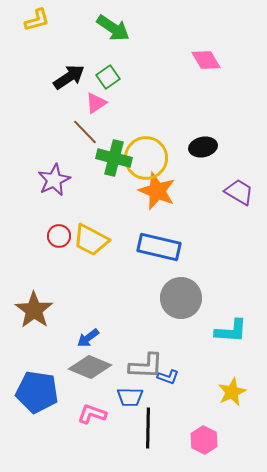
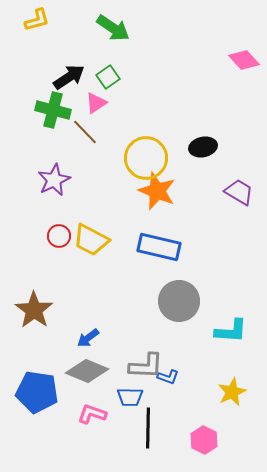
pink diamond: moved 38 px right; rotated 12 degrees counterclockwise
green cross: moved 61 px left, 48 px up
gray circle: moved 2 px left, 3 px down
gray diamond: moved 3 px left, 4 px down
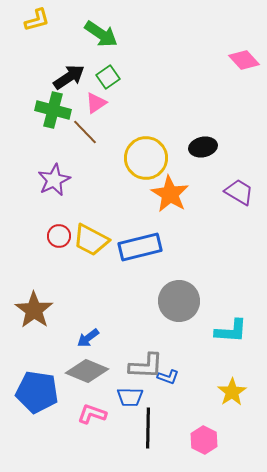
green arrow: moved 12 px left, 6 px down
orange star: moved 13 px right, 3 px down; rotated 9 degrees clockwise
blue rectangle: moved 19 px left; rotated 27 degrees counterclockwise
yellow star: rotated 8 degrees counterclockwise
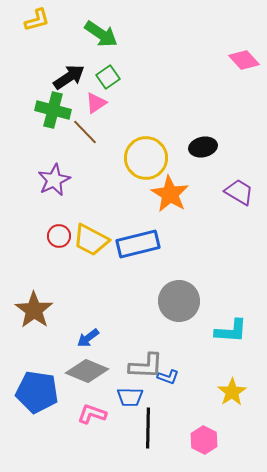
blue rectangle: moved 2 px left, 3 px up
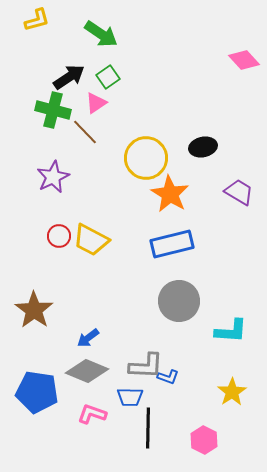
purple star: moved 1 px left, 3 px up
blue rectangle: moved 34 px right
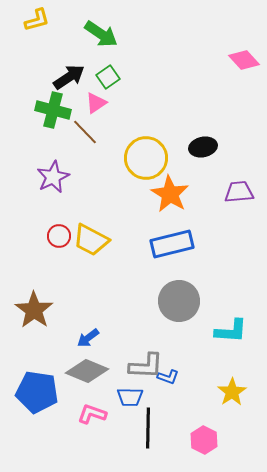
purple trapezoid: rotated 36 degrees counterclockwise
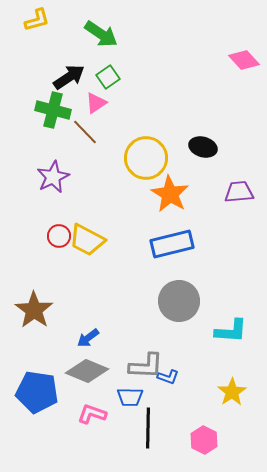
black ellipse: rotated 28 degrees clockwise
yellow trapezoid: moved 4 px left
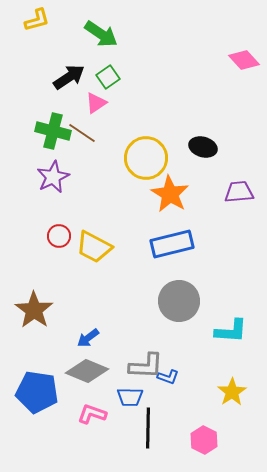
green cross: moved 21 px down
brown line: moved 3 px left, 1 px down; rotated 12 degrees counterclockwise
yellow trapezoid: moved 7 px right, 7 px down
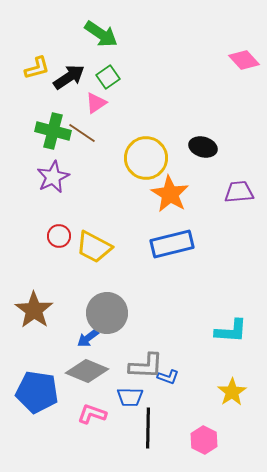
yellow L-shape: moved 48 px down
gray circle: moved 72 px left, 12 px down
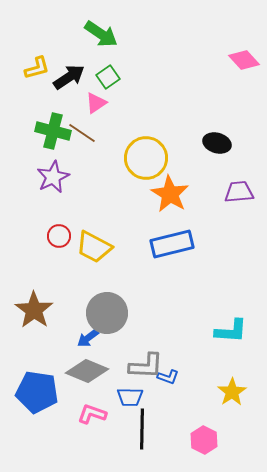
black ellipse: moved 14 px right, 4 px up
black line: moved 6 px left, 1 px down
